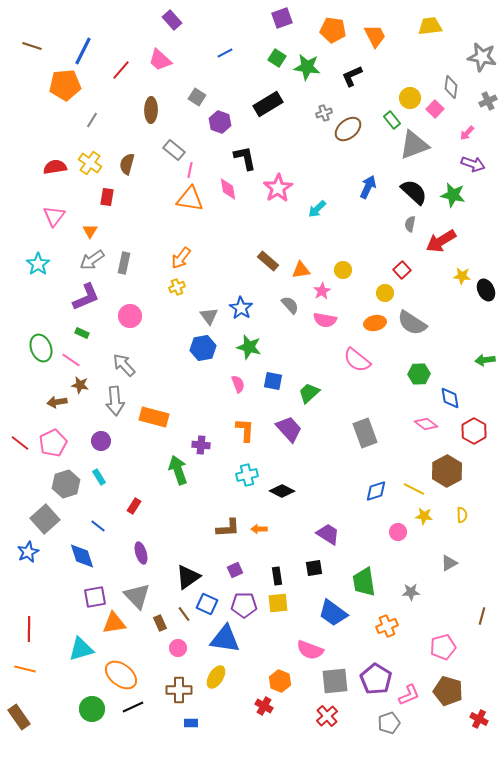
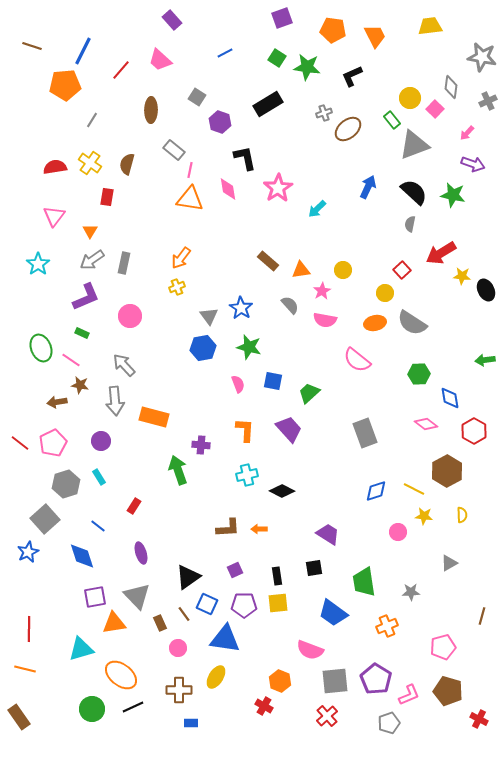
red arrow at (441, 241): moved 12 px down
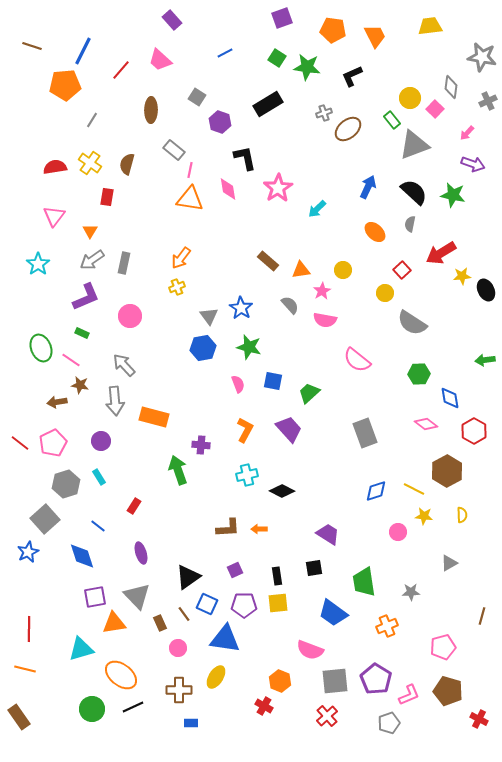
yellow star at (462, 276): rotated 12 degrees counterclockwise
orange ellipse at (375, 323): moved 91 px up; rotated 55 degrees clockwise
orange L-shape at (245, 430): rotated 25 degrees clockwise
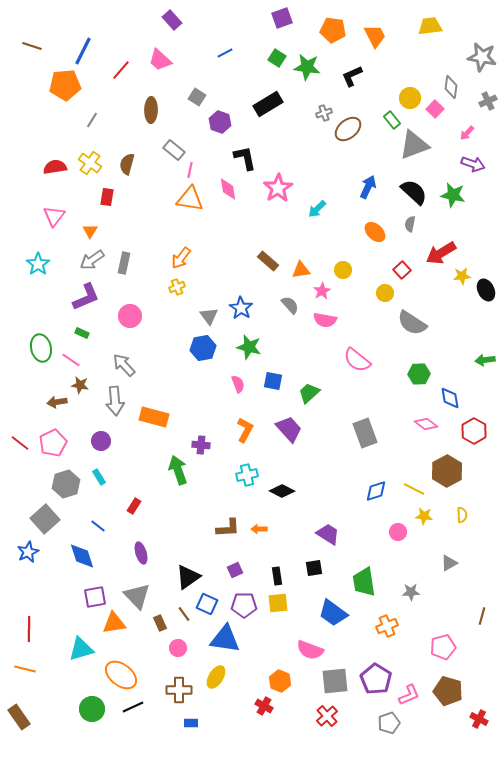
green ellipse at (41, 348): rotated 8 degrees clockwise
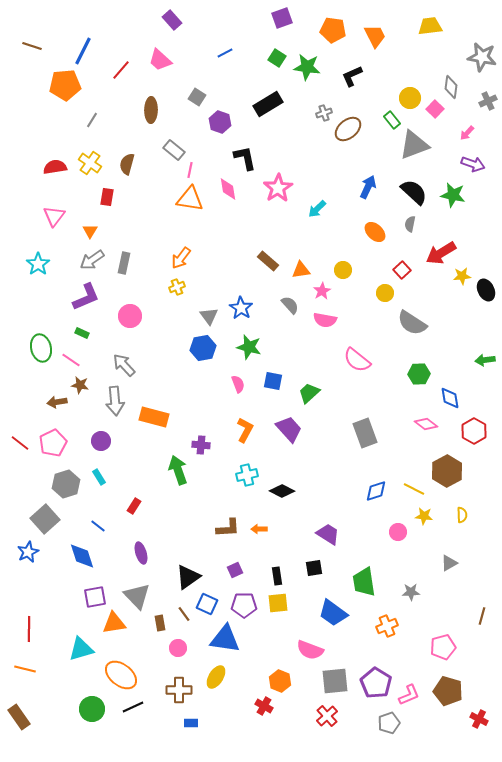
brown rectangle at (160, 623): rotated 14 degrees clockwise
purple pentagon at (376, 679): moved 4 px down
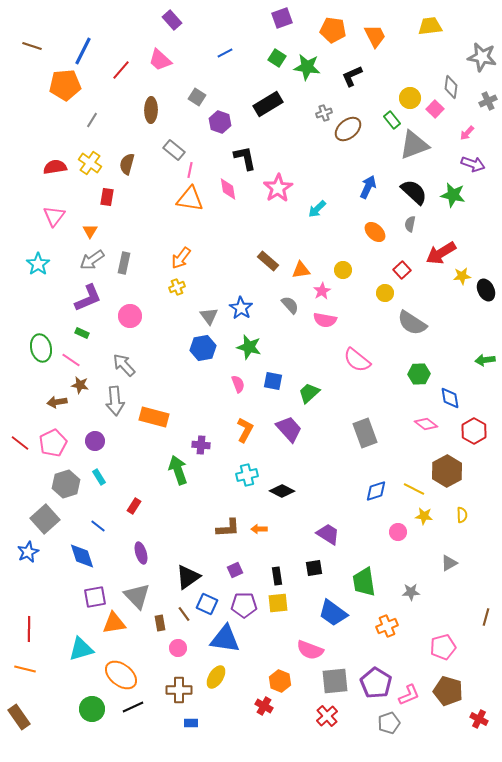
purple L-shape at (86, 297): moved 2 px right, 1 px down
purple circle at (101, 441): moved 6 px left
brown line at (482, 616): moved 4 px right, 1 px down
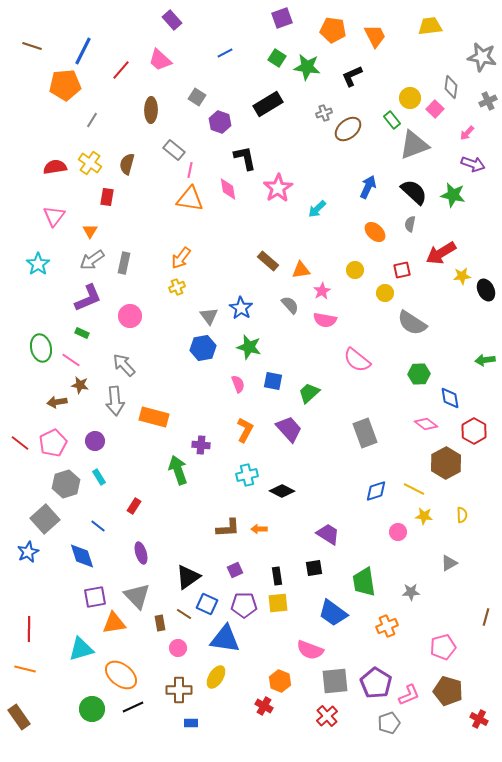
yellow circle at (343, 270): moved 12 px right
red square at (402, 270): rotated 30 degrees clockwise
brown hexagon at (447, 471): moved 1 px left, 8 px up
brown line at (184, 614): rotated 21 degrees counterclockwise
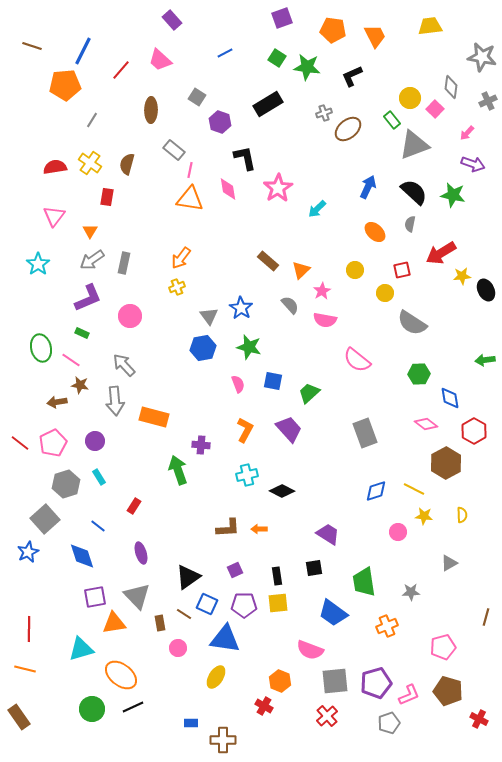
orange triangle at (301, 270): rotated 36 degrees counterclockwise
purple pentagon at (376, 683): rotated 24 degrees clockwise
brown cross at (179, 690): moved 44 px right, 50 px down
